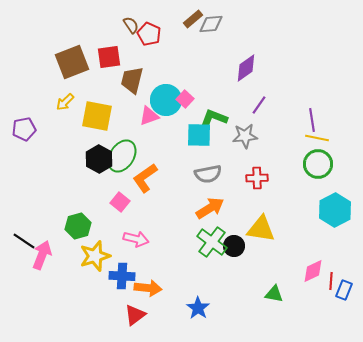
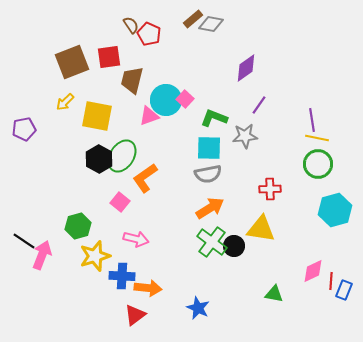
gray diamond at (211, 24): rotated 15 degrees clockwise
cyan square at (199, 135): moved 10 px right, 13 px down
red cross at (257, 178): moved 13 px right, 11 px down
cyan hexagon at (335, 210): rotated 12 degrees clockwise
blue star at (198, 308): rotated 10 degrees counterclockwise
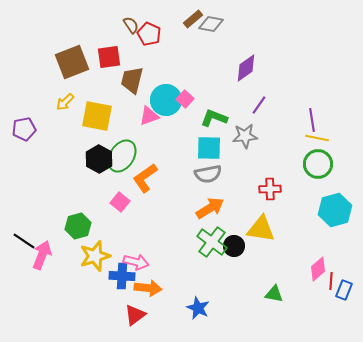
pink arrow at (136, 239): moved 23 px down
pink diamond at (313, 271): moved 5 px right, 2 px up; rotated 15 degrees counterclockwise
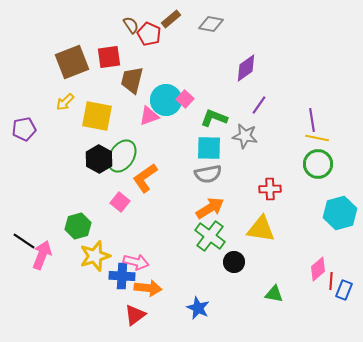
brown rectangle at (193, 19): moved 22 px left
gray star at (245, 136): rotated 15 degrees clockwise
cyan hexagon at (335, 210): moved 5 px right, 3 px down
green cross at (212, 242): moved 2 px left, 6 px up
black circle at (234, 246): moved 16 px down
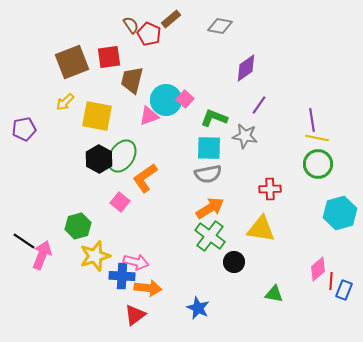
gray diamond at (211, 24): moved 9 px right, 2 px down
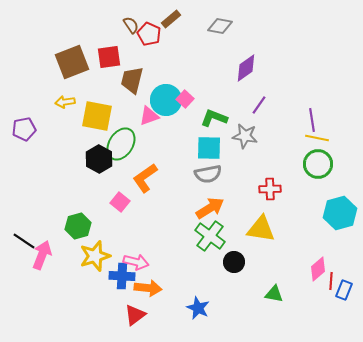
yellow arrow at (65, 102): rotated 36 degrees clockwise
green ellipse at (122, 156): moved 1 px left, 12 px up
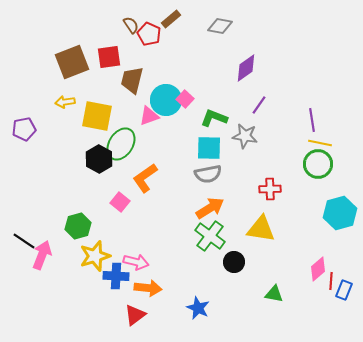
yellow line at (317, 138): moved 3 px right, 5 px down
blue cross at (122, 276): moved 6 px left
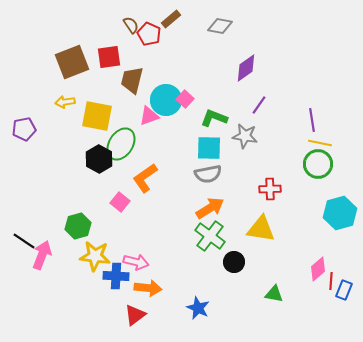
yellow star at (95, 256): rotated 24 degrees clockwise
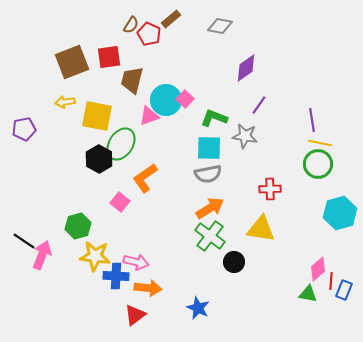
brown semicircle at (131, 25): rotated 66 degrees clockwise
green triangle at (274, 294): moved 34 px right
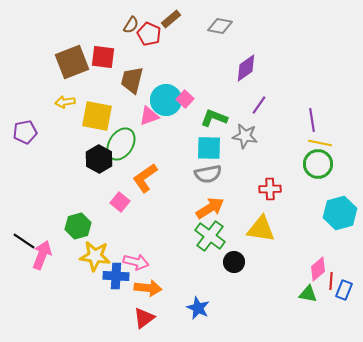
red square at (109, 57): moved 6 px left; rotated 15 degrees clockwise
purple pentagon at (24, 129): moved 1 px right, 3 px down
red triangle at (135, 315): moved 9 px right, 3 px down
